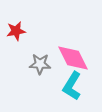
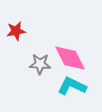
pink diamond: moved 3 px left
cyan L-shape: rotated 84 degrees clockwise
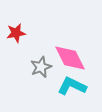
red star: moved 2 px down
gray star: moved 1 px right, 3 px down; rotated 25 degrees counterclockwise
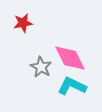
red star: moved 7 px right, 10 px up
gray star: rotated 20 degrees counterclockwise
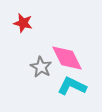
red star: rotated 24 degrees clockwise
pink diamond: moved 3 px left
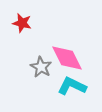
red star: moved 1 px left
